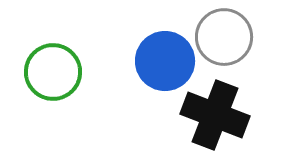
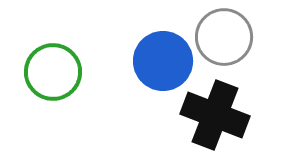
blue circle: moved 2 px left
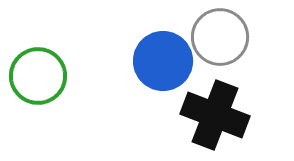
gray circle: moved 4 px left
green circle: moved 15 px left, 4 px down
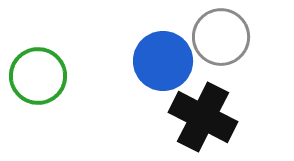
gray circle: moved 1 px right
black cross: moved 12 px left, 2 px down; rotated 6 degrees clockwise
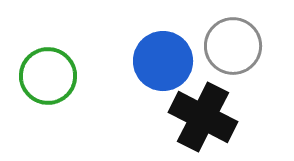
gray circle: moved 12 px right, 9 px down
green circle: moved 10 px right
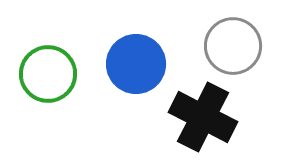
blue circle: moved 27 px left, 3 px down
green circle: moved 2 px up
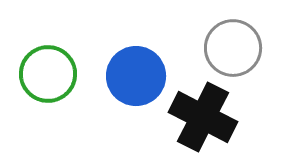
gray circle: moved 2 px down
blue circle: moved 12 px down
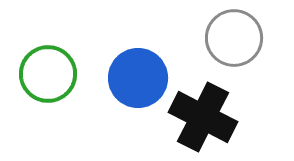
gray circle: moved 1 px right, 10 px up
blue circle: moved 2 px right, 2 px down
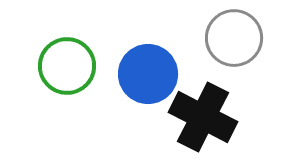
green circle: moved 19 px right, 8 px up
blue circle: moved 10 px right, 4 px up
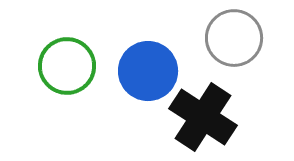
blue circle: moved 3 px up
black cross: rotated 6 degrees clockwise
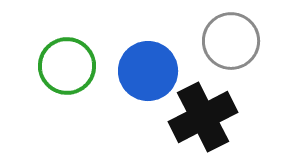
gray circle: moved 3 px left, 3 px down
black cross: rotated 30 degrees clockwise
